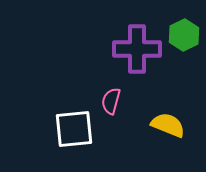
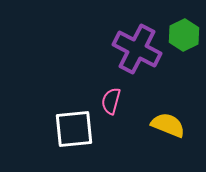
purple cross: rotated 27 degrees clockwise
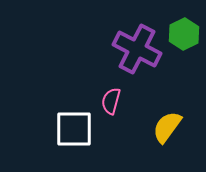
green hexagon: moved 1 px up
yellow semicircle: moved 1 px left, 2 px down; rotated 76 degrees counterclockwise
white square: rotated 6 degrees clockwise
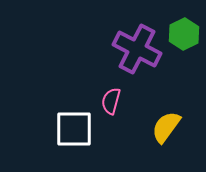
yellow semicircle: moved 1 px left
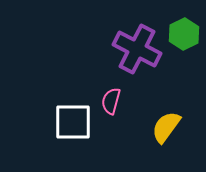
white square: moved 1 px left, 7 px up
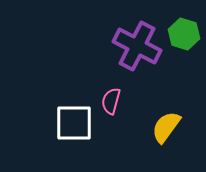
green hexagon: rotated 16 degrees counterclockwise
purple cross: moved 3 px up
white square: moved 1 px right, 1 px down
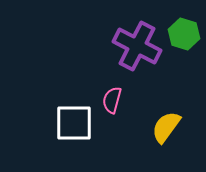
pink semicircle: moved 1 px right, 1 px up
